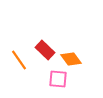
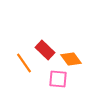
orange line: moved 5 px right, 3 px down
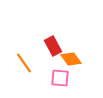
red rectangle: moved 8 px right, 4 px up; rotated 18 degrees clockwise
pink square: moved 2 px right, 1 px up
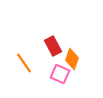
orange diamond: moved 1 px right; rotated 55 degrees clockwise
pink square: moved 4 px up; rotated 18 degrees clockwise
